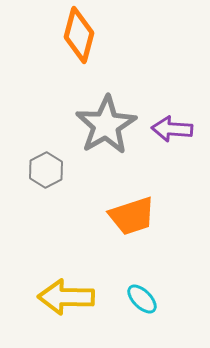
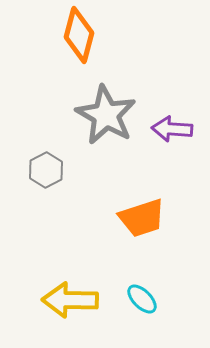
gray star: moved 10 px up; rotated 12 degrees counterclockwise
orange trapezoid: moved 10 px right, 2 px down
yellow arrow: moved 4 px right, 3 px down
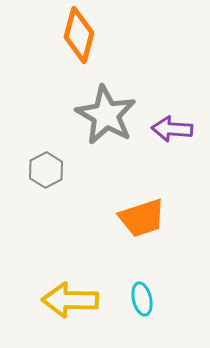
cyan ellipse: rotated 32 degrees clockwise
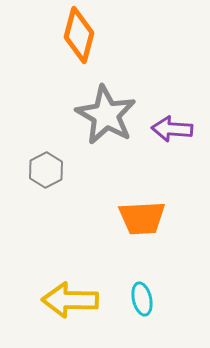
orange trapezoid: rotated 15 degrees clockwise
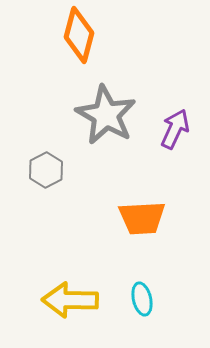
purple arrow: moved 3 px right; rotated 111 degrees clockwise
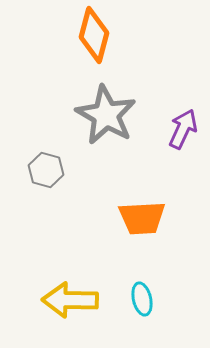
orange diamond: moved 15 px right
purple arrow: moved 8 px right
gray hexagon: rotated 16 degrees counterclockwise
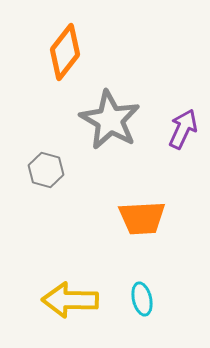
orange diamond: moved 29 px left, 17 px down; rotated 24 degrees clockwise
gray star: moved 4 px right, 5 px down
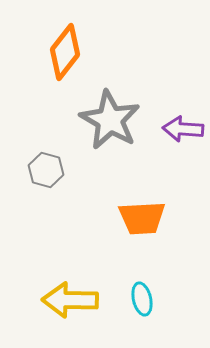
purple arrow: rotated 111 degrees counterclockwise
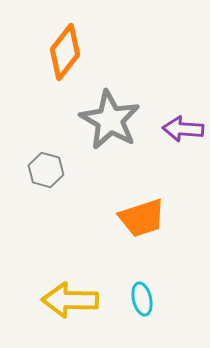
orange trapezoid: rotated 15 degrees counterclockwise
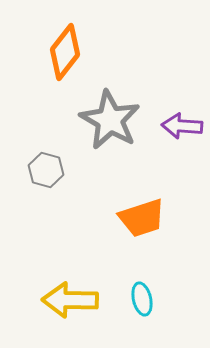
purple arrow: moved 1 px left, 3 px up
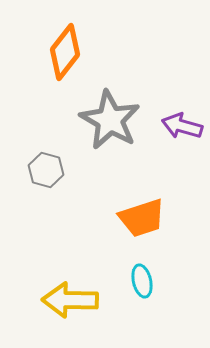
purple arrow: rotated 12 degrees clockwise
cyan ellipse: moved 18 px up
